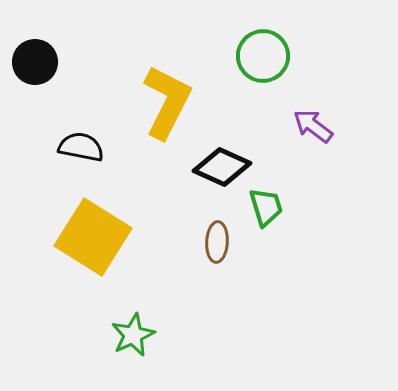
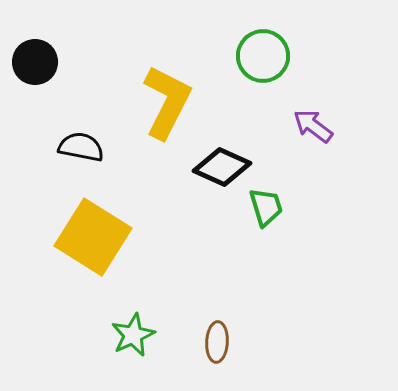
brown ellipse: moved 100 px down
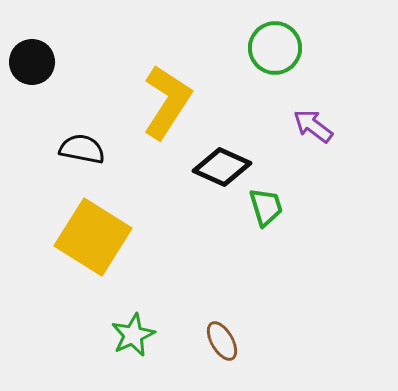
green circle: moved 12 px right, 8 px up
black circle: moved 3 px left
yellow L-shape: rotated 6 degrees clockwise
black semicircle: moved 1 px right, 2 px down
brown ellipse: moved 5 px right, 1 px up; rotated 33 degrees counterclockwise
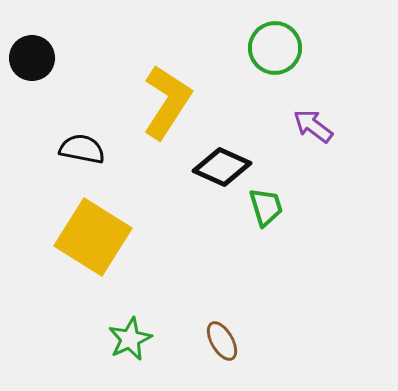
black circle: moved 4 px up
green star: moved 3 px left, 4 px down
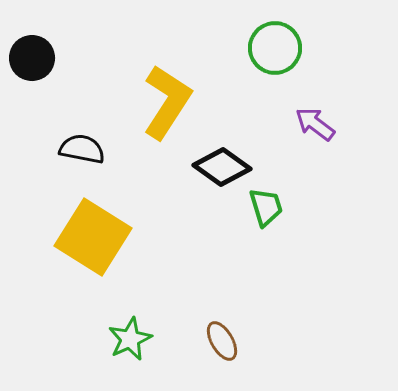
purple arrow: moved 2 px right, 2 px up
black diamond: rotated 12 degrees clockwise
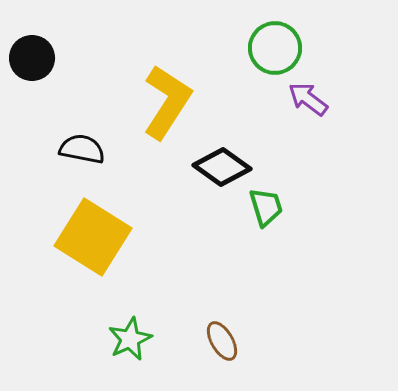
purple arrow: moved 7 px left, 25 px up
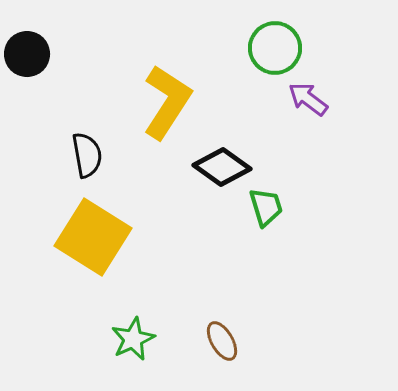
black circle: moved 5 px left, 4 px up
black semicircle: moved 5 px right, 6 px down; rotated 69 degrees clockwise
green star: moved 3 px right
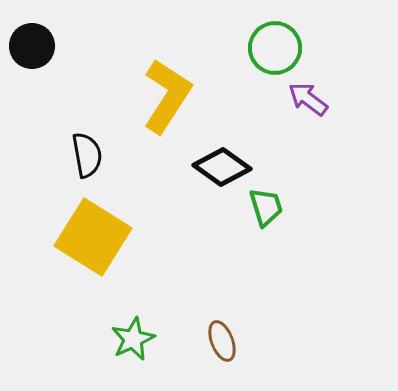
black circle: moved 5 px right, 8 px up
yellow L-shape: moved 6 px up
brown ellipse: rotated 9 degrees clockwise
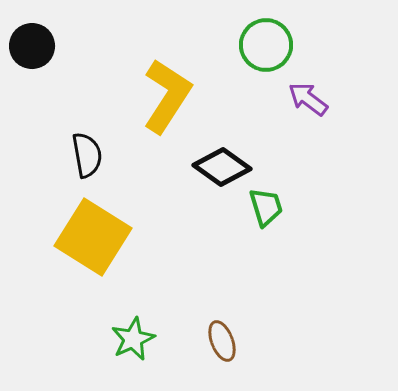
green circle: moved 9 px left, 3 px up
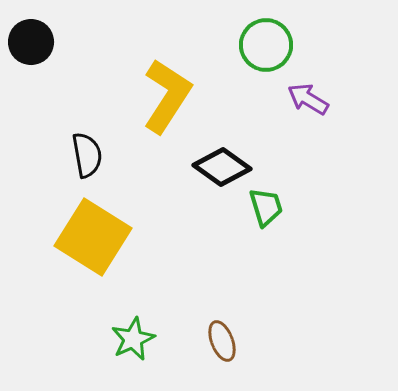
black circle: moved 1 px left, 4 px up
purple arrow: rotated 6 degrees counterclockwise
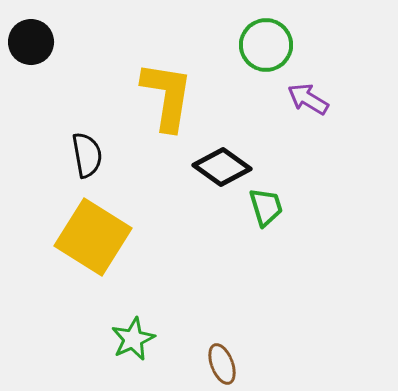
yellow L-shape: rotated 24 degrees counterclockwise
brown ellipse: moved 23 px down
